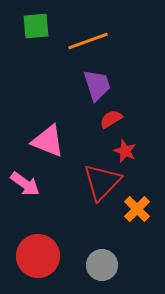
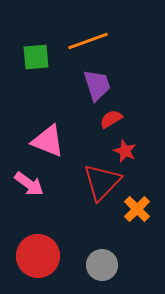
green square: moved 31 px down
pink arrow: moved 4 px right
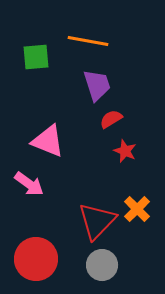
orange line: rotated 30 degrees clockwise
red triangle: moved 5 px left, 39 px down
red circle: moved 2 px left, 3 px down
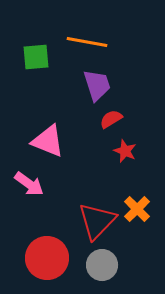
orange line: moved 1 px left, 1 px down
red circle: moved 11 px right, 1 px up
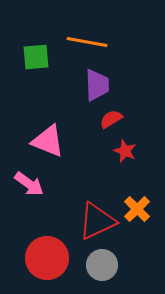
purple trapezoid: rotated 16 degrees clockwise
red triangle: rotated 21 degrees clockwise
